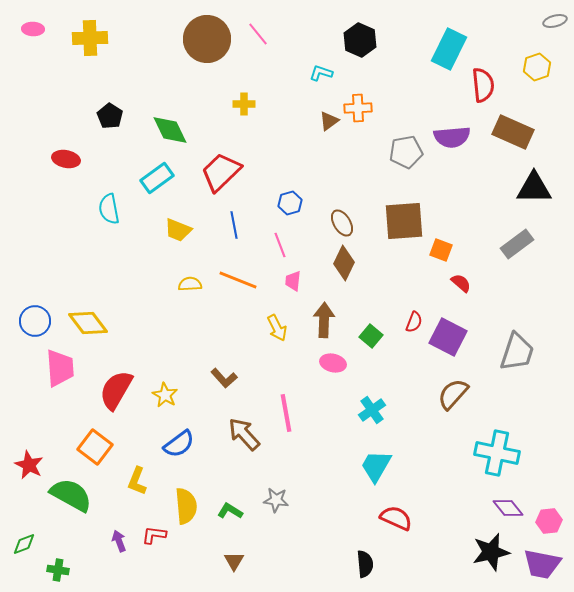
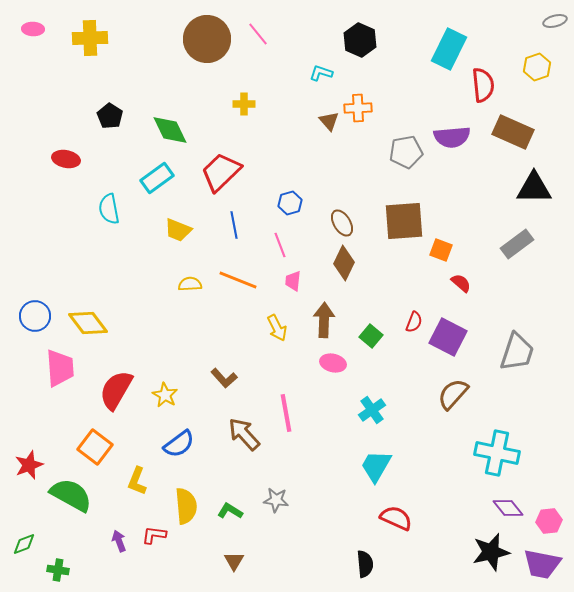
brown triangle at (329, 121): rotated 35 degrees counterclockwise
blue circle at (35, 321): moved 5 px up
red star at (29, 465): rotated 24 degrees clockwise
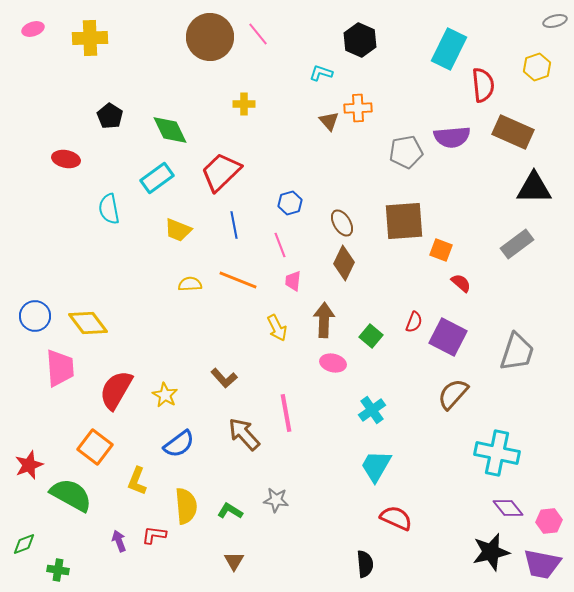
pink ellipse at (33, 29): rotated 20 degrees counterclockwise
brown circle at (207, 39): moved 3 px right, 2 px up
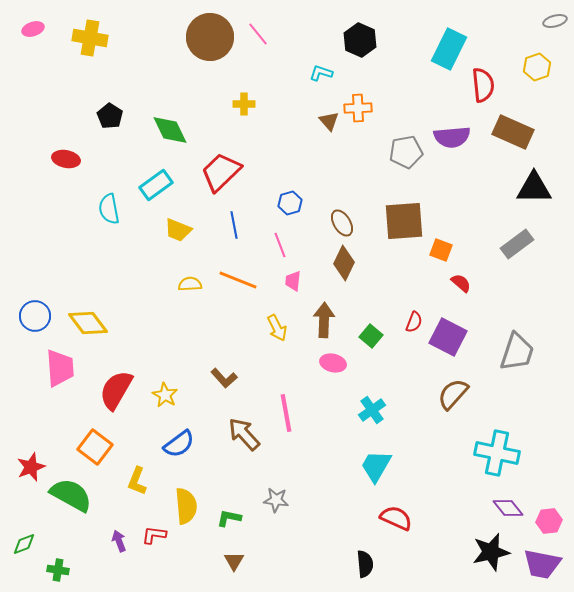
yellow cross at (90, 38): rotated 12 degrees clockwise
cyan rectangle at (157, 178): moved 1 px left, 7 px down
red star at (29, 465): moved 2 px right, 2 px down
green L-shape at (230, 511): moved 1 px left, 7 px down; rotated 20 degrees counterclockwise
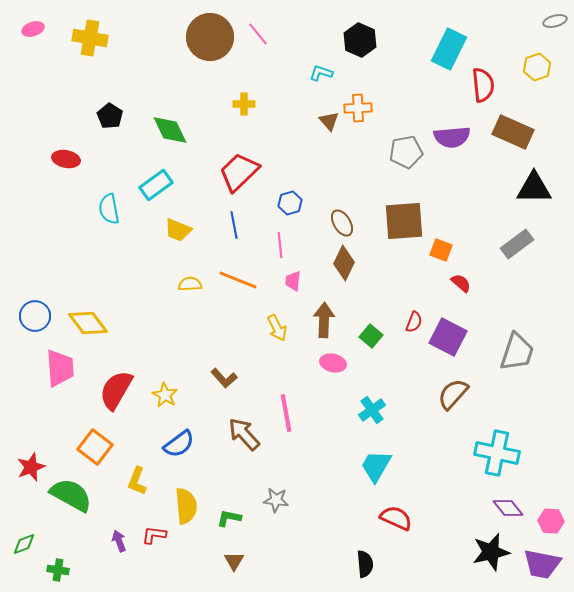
red trapezoid at (221, 172): moved 18 px right
pink line at (280, 245): rotated 15 degrees clockwise
pink hexagon at (549, 521): moved 2 px right; rotated 10 degrees clockwise
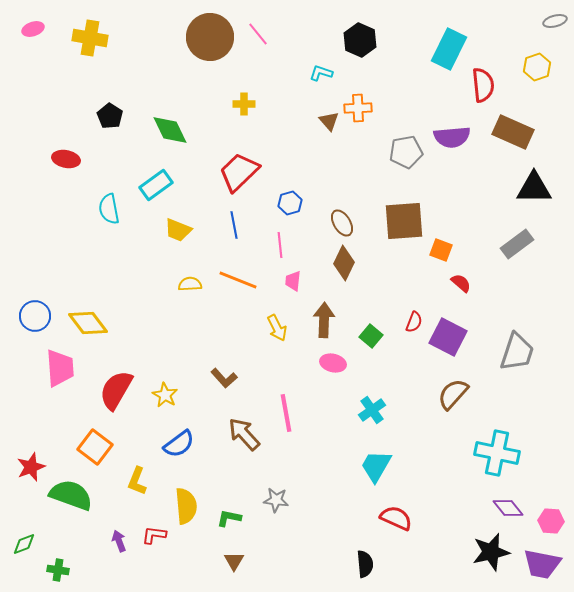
green semicircle at (71, 495): rotated 9 degrees counterclockwise
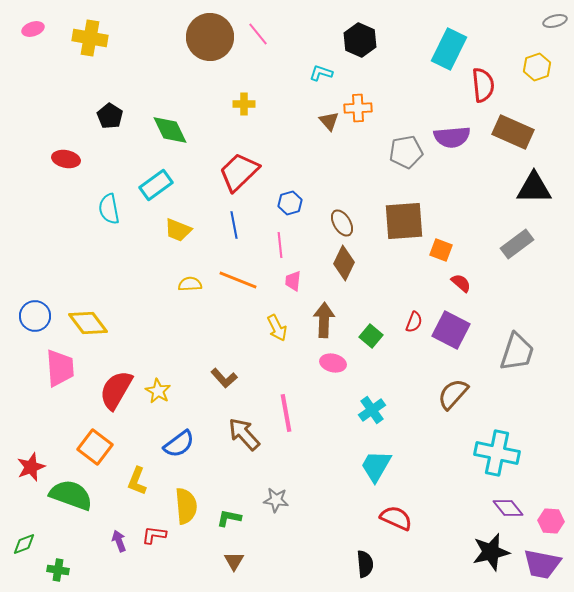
purple square at (448, 337): moved 3 px right, 7 px up
yellow star at (165, 395): moved 7 px left, 4 px up
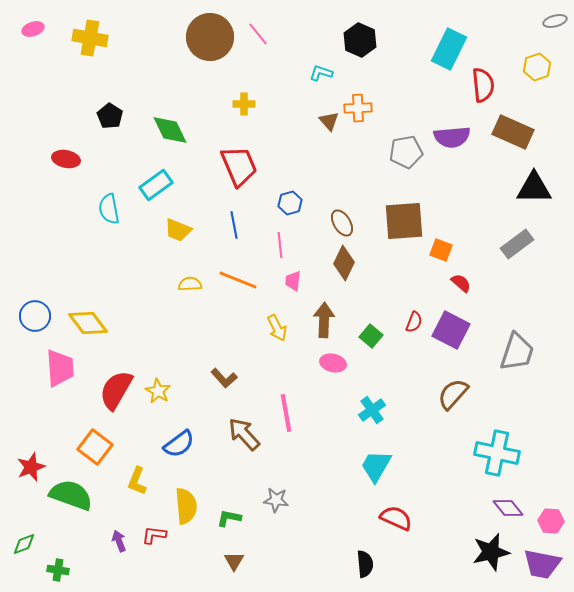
red trapezoid at (239, 172): moved 6 px up; rotated 111 degrees clockwise
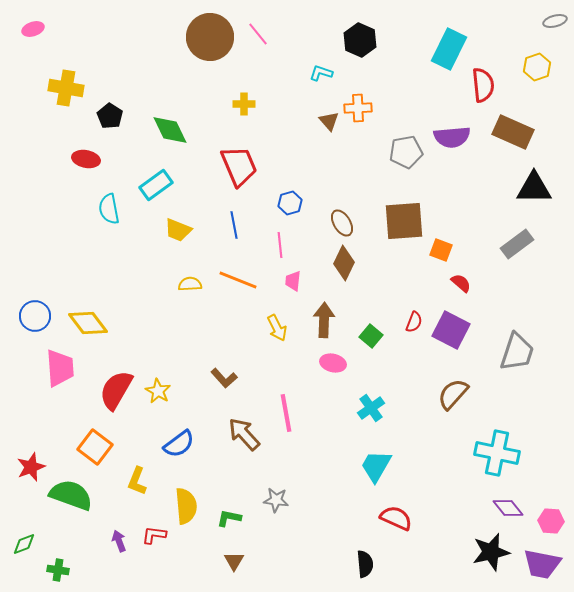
yellow cross at (90, 38): moved 24 px left, 50 px down
red ellipse at (66, 159): moved 20 px right
cyan cross at (372, 410): moved 1 px left, 2 px up
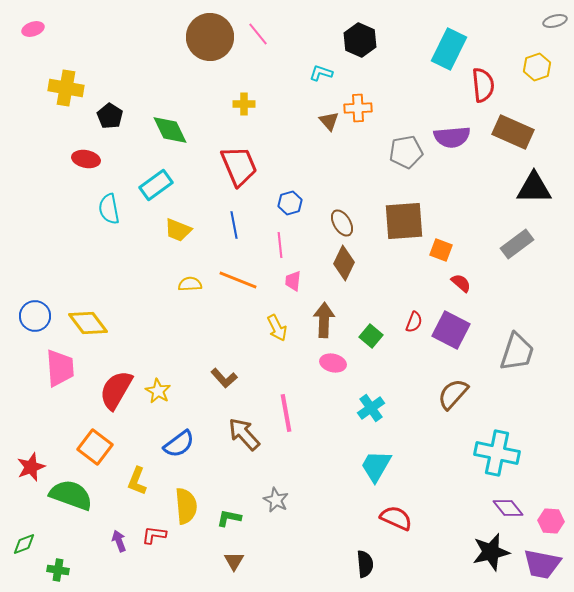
gray star at (276, 500): rotated 20 degrees clockwise
